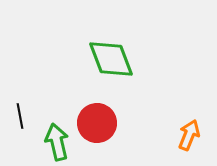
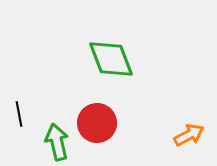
black line: moved 1 px left, 2 px up
orange arrow: rotated 40 degrees clockwise
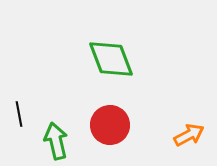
red circle: moved 13 px right, 2 px down
green arrow: moved 1 px left, 1 px up
